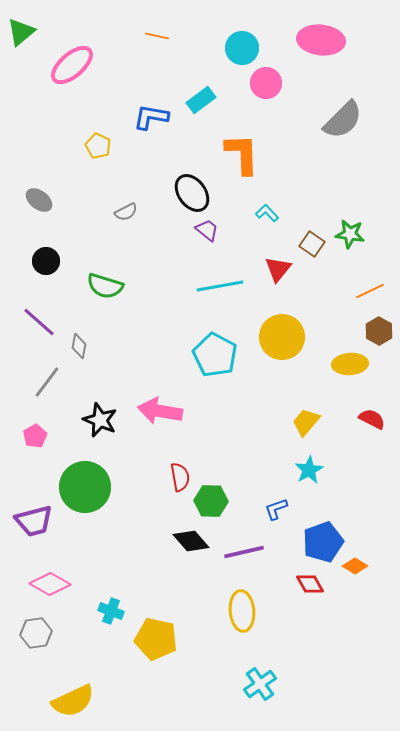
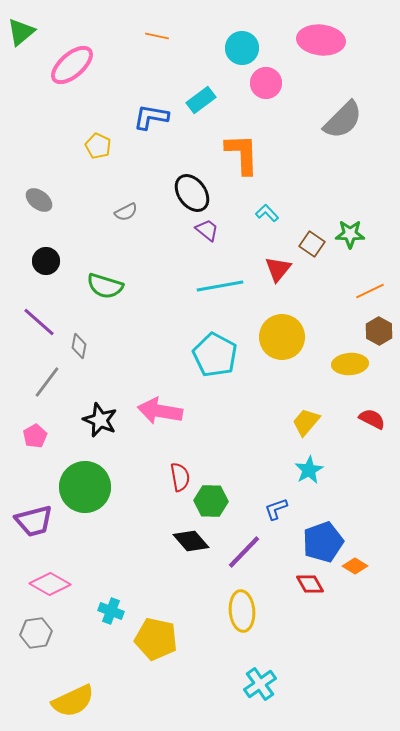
green star at (350, 234): rotated 8 degrees counterclockwise
purple line at (244, 552): rotated 33 degrees counterclockwise
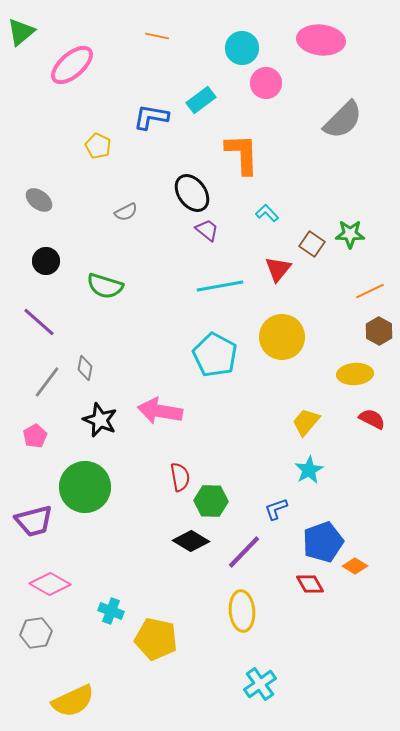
gray diamond at (79, 346): moved 6 px right, 22 px down
yellow ellipse at (350, 364): moved 5 px right, 10 px down
black diamond at (191, 541): rotated 18 degrees counterclockwise
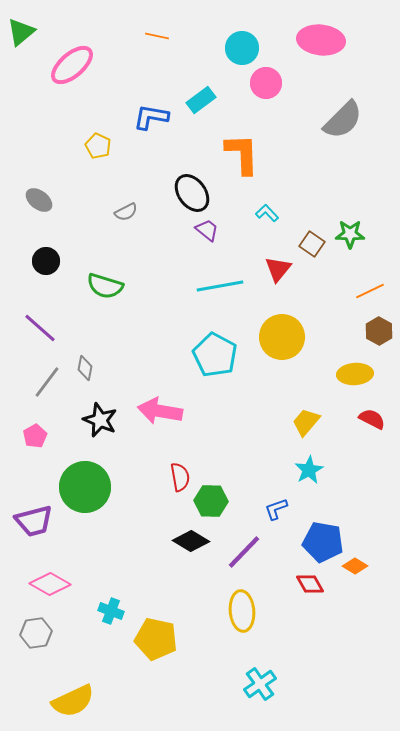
purple line at (39, 322): moved 1 px right, 6 px down
blue pentagon at (323, 542): rotated 30 degrees clockwise
